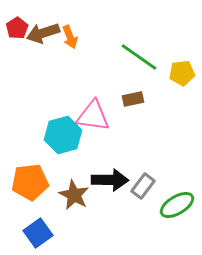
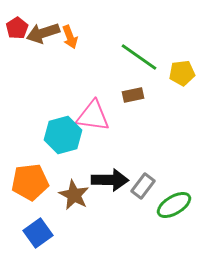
brown rectangle: moved 4 px up
green ellipse: moved 3 px left
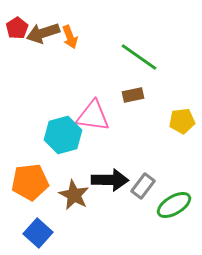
yellow pentagon: moved 48 px down
blue square: rotated 12 degrees counterclockwise
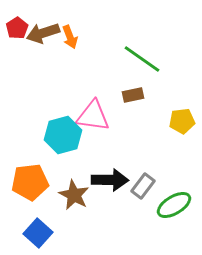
green line: moved 3 px right, 2 px down
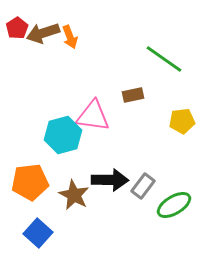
green line: moved 22 px right
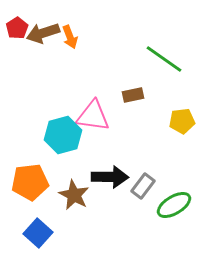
black arrow: moved 3 px up
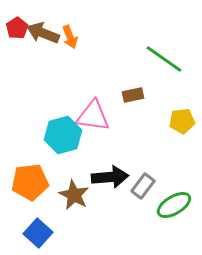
brown arrow: rotated 40 degrees clockwise
black arrow: rotated 6 degrees counterclockwise
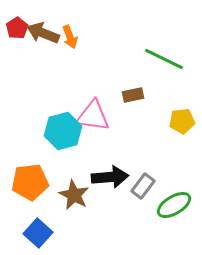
green line: rotated 9 degrees counterclockwise
cyan hexagon: moved 4 px up
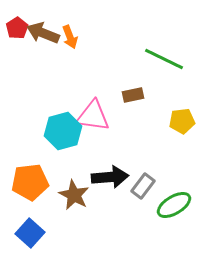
blue square: moved 8 px left
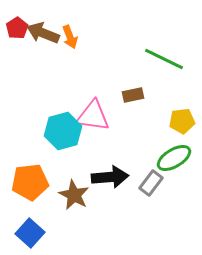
gray rectangle: moved 8 px right, 3 px up
green ellipse: moved 47 px up
